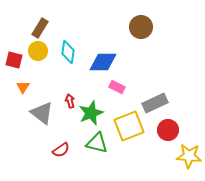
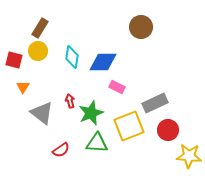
cyan diamond: moved 4 px right, 5 px down
green triangle: rotated 10 degrees counterclockwise
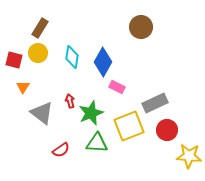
yellow circle: moved 2 px down
blue diamond: rotated 60 degrees counterclockwise
red circle: moved 1 px left
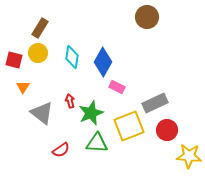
brown circle: moved 6 px right, 10 px up
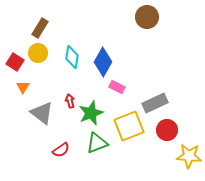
red square: moved 1 px right, 2 px down; rotated 18 degrees clockwise
green triangle: rotated 25 degrees counterclockwise
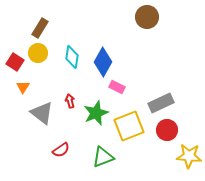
gray rectangle: moved 6 px right
green star: moved 5 px right
green triangle: moved 6 px right, 14 px down
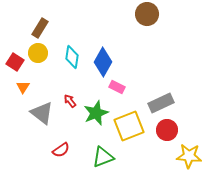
brown circle: moved 3 px up
red arrow: rotated 24 degrees counterclockwise
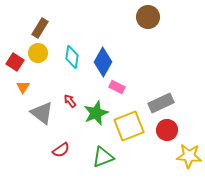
brown circle: moved 1 px right, 3 px down
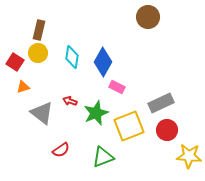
brown rectangle: moved 1 px left, 2 px down; rotated 18 degrees counterclockwise
orange triangle: rotated 40 degrees clockwise
red arrow: rotated 32 degrees counterclockwise
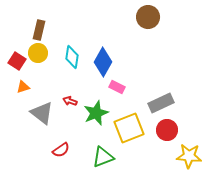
red square: moved 2 px right, 1 px up
yellow square: moved 2 px down
